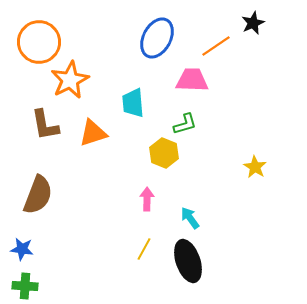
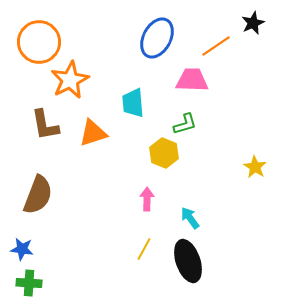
green cross: moved 4 px right, 3 px up
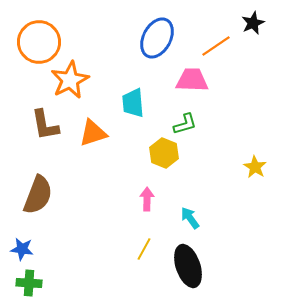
black ellipse: moved 5 px down
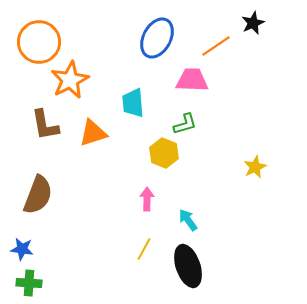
yellow star: rotated 15 degrees clockwise
cyan arrow: moved 2 px left, 2 px down
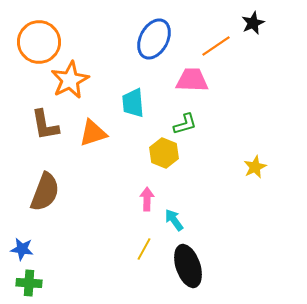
blue ellipse: moved 3 px left, 1 px down
brown semicircle: moved 7 px right, 3 px up
cyan arrow: moved 14 px left
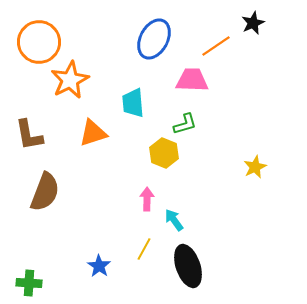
brown L-shape: moved 16 px left, 10 px down
blue star: moved 77 px right, 17 px down; rotated 25 degrees clockwise
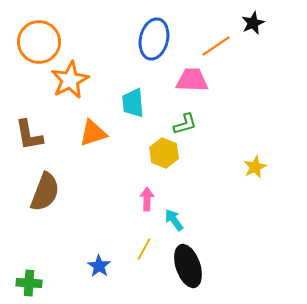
blue ellipse: rotated 15 degrees counterclockwise
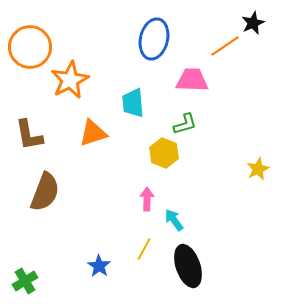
orange circle: moved 9 px left, 5 px down
orange line: moved 9 px right
yellow star: moved 3 px right, 2 px down
green cross: moved 4 px left, 2 px up; rotated 35 degrees counterclockwise
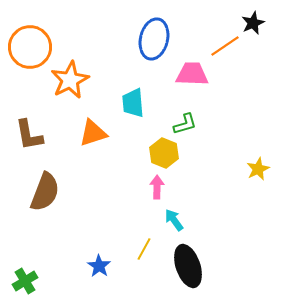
pink trapezoid: moved 6 px up
pink arrow: moved 10 px right, 12 px up
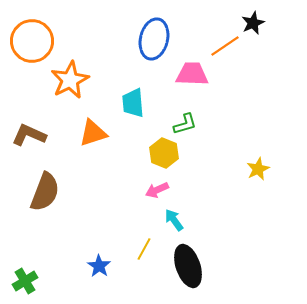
orange circle: moved 2 px right, 6 px up
brown L-shape: rotated 124 degrees clockwise
pink arrow: moved 3 px down; rotated 115 degrees counterclockwise
